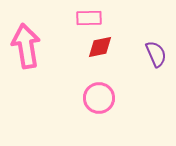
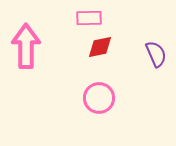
pink arrow: rotated 9 degrees clockwise
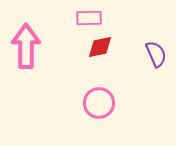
pink circle: moved 5 px down
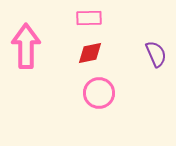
red diamond: moved 10 px left, 6 px down
pink circle: moved 10 px up
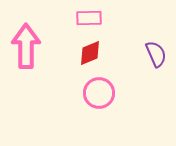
red diamond: rotated 12 degrees counterclockwise
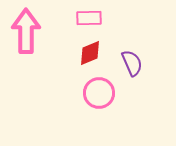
pink arrow: moved 15 px up
purple semicircle: moved 24 px left, 9 px down
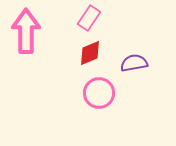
pink rectangle: rotated 55 degrees counterclockwise
purple semicircle: moved 2 px right; rotated 76 degrees counterclockwise
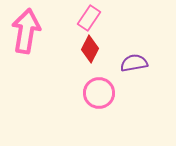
pink arrow: rotated 9 degrees clockwise
red diamond: moved 4 px up; rotated 40 degrees counterclockwise
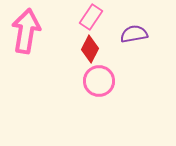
pink rectangle: moved 2 px right, 1 px up
purple semicircle: moved 29 px up
pink circle: moved 12 px up
